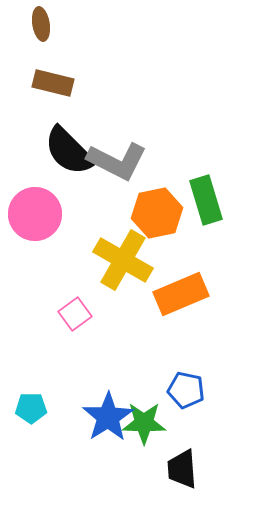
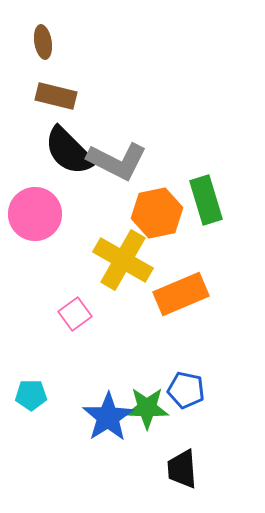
brown ellipse: moved 2 px right, 18 px down
brown rectangle: moved 3 px right, 13 px down
cyan pentagon: moved 13 px up
green star: moved 3 px right, 15 px up
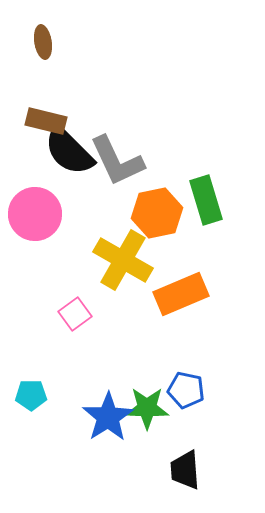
brown rectangle: moved 10 px left, 25 px down
gray L-shape: rotated 38 degrees clockwise
black trapezoid: moved 3 px right, 1 px down
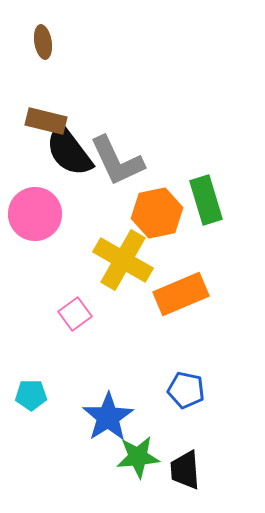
black semicircle: rotated 8 degrees clockwise
green star: moved 9 px left, 49 px down; rotated 6 degrees counterclockwise
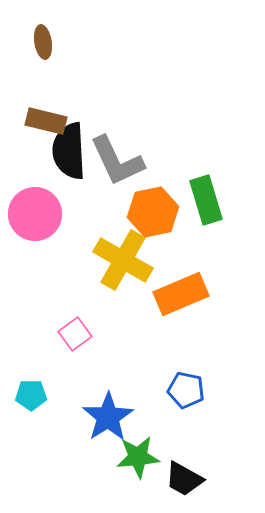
black semicircle: rotated 34 degrees clockwise
orange hexagon: moved 4 px left, 1 px up
pink square: moved 20 px down
black trapezoid: moved 1 px left, 9 px down; rotated 57 degrees counterclockwise
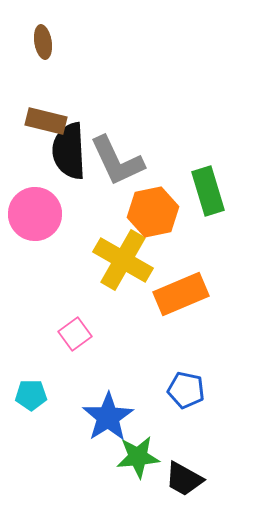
green rectangle: moved 2 px right, 9 px up
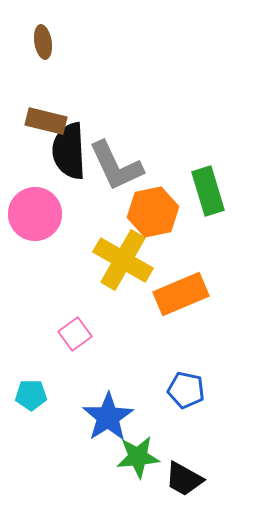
gray L-shape: moved 1 px left, 5 px down
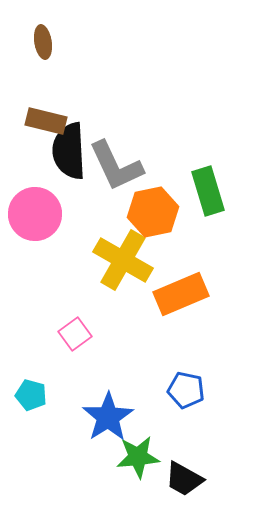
cyan pentagon: rotated 16 degrees clockwise
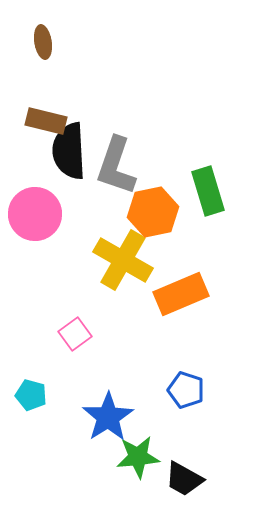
gray L-shape: rotated 44 degrees clockwise
blue pentagon: rotated 6 degrees clockwise
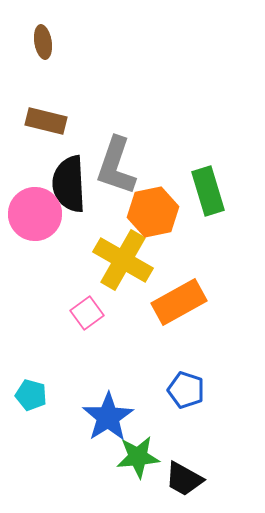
black semicircle: moved 33 px down
orange rectangle: moved 2 px left, 8 px down; rotated 6 degrees counterclockwise
pink square: moved 12 px right, 21 px up
